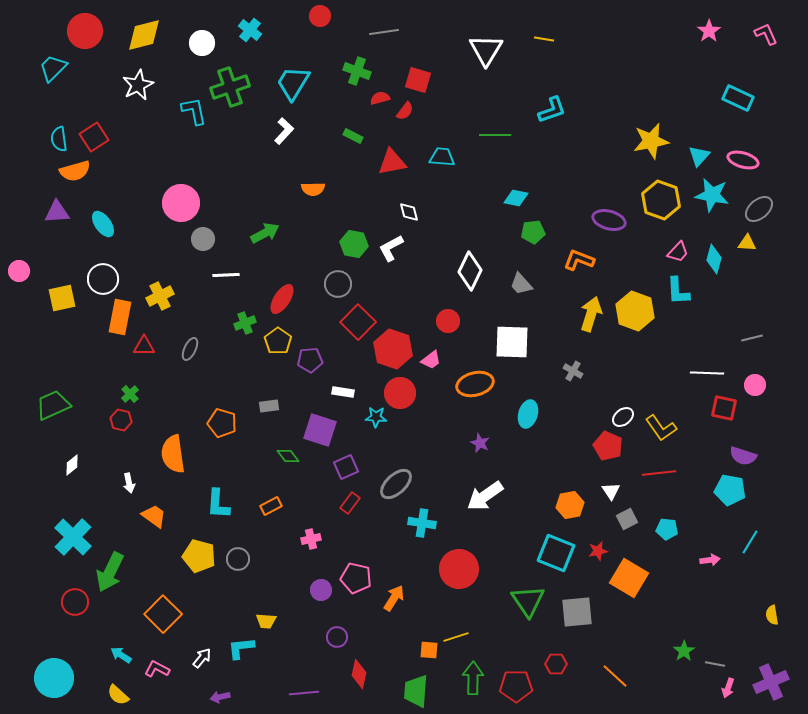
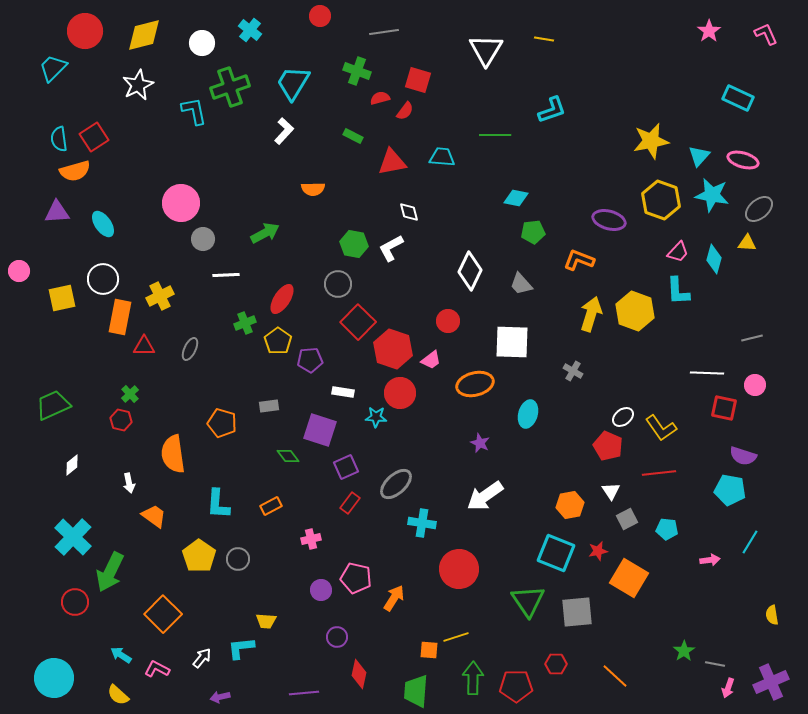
yellow pentagon at (199, 556): rotated 20 degrees clockwise
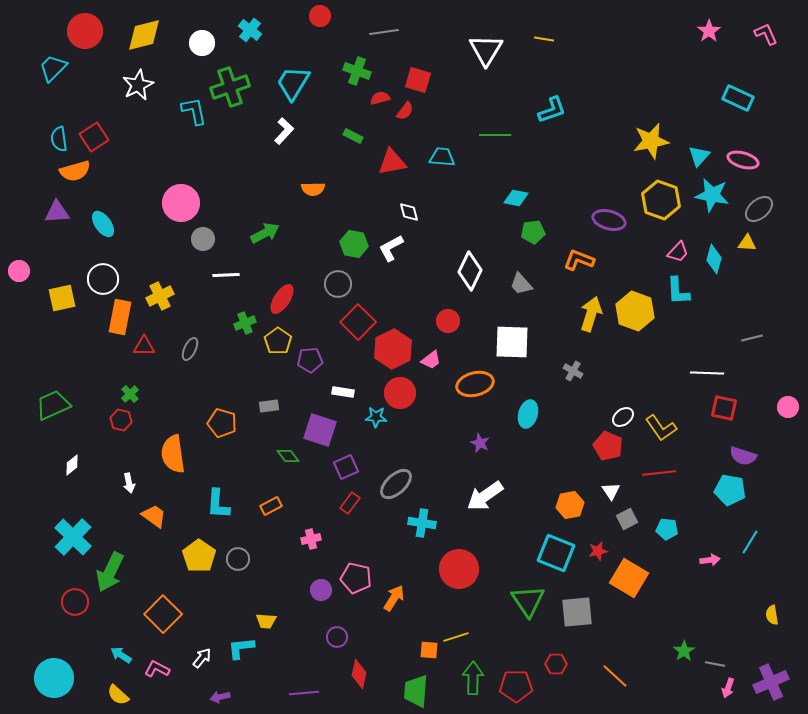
red hexagon at (393, 349): rotated 15 degrees clockwise
pink circle at (755, 385): moved 33 px right, 22 px down
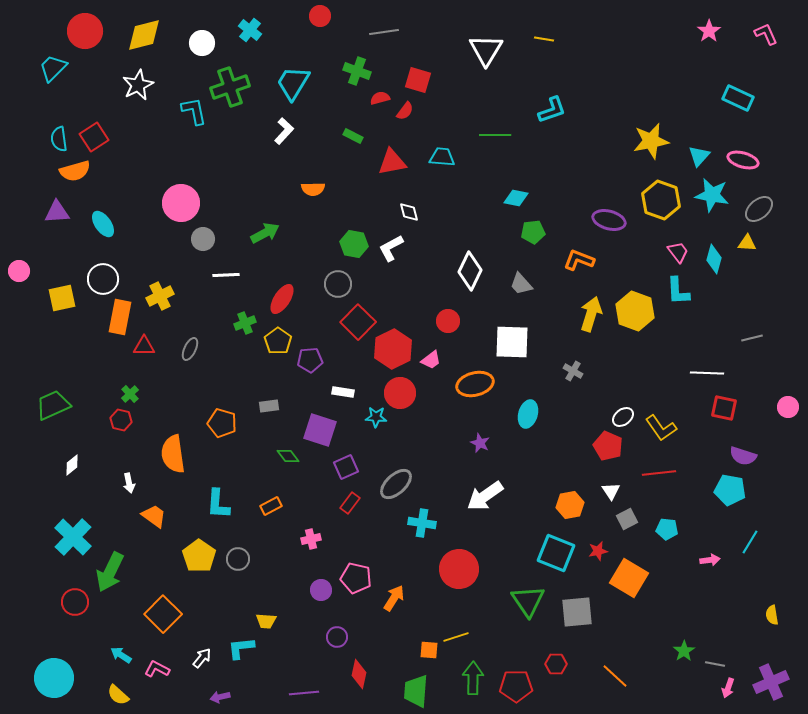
pink trapezoid at (678, 252): rotated 80 degrees counterclockwise
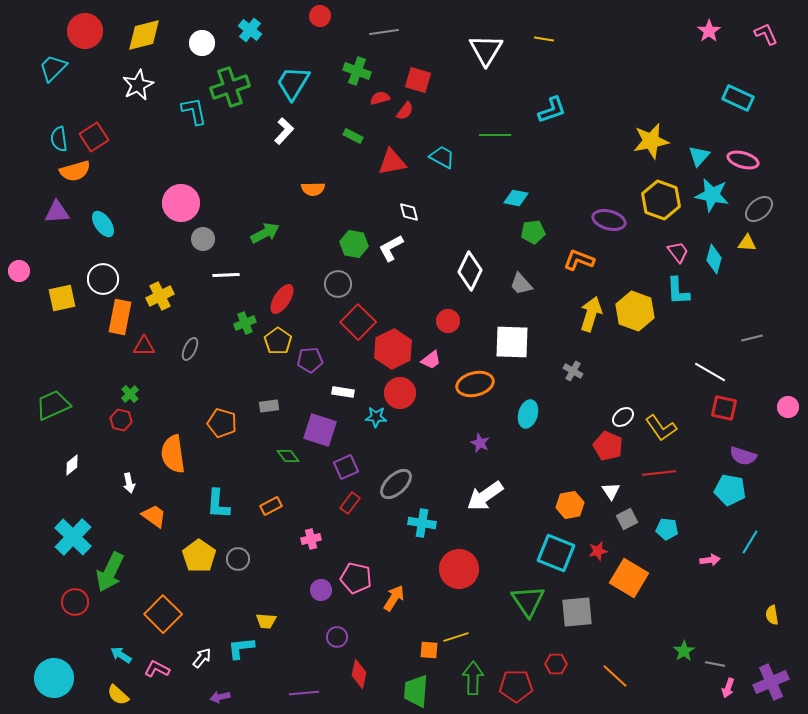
cyan trapezoid at (442, 157): rotated 24 degrees clockwise
white line at (707, 373): moved 3 px right, 1 px up; rotated 28 degrees clockwise
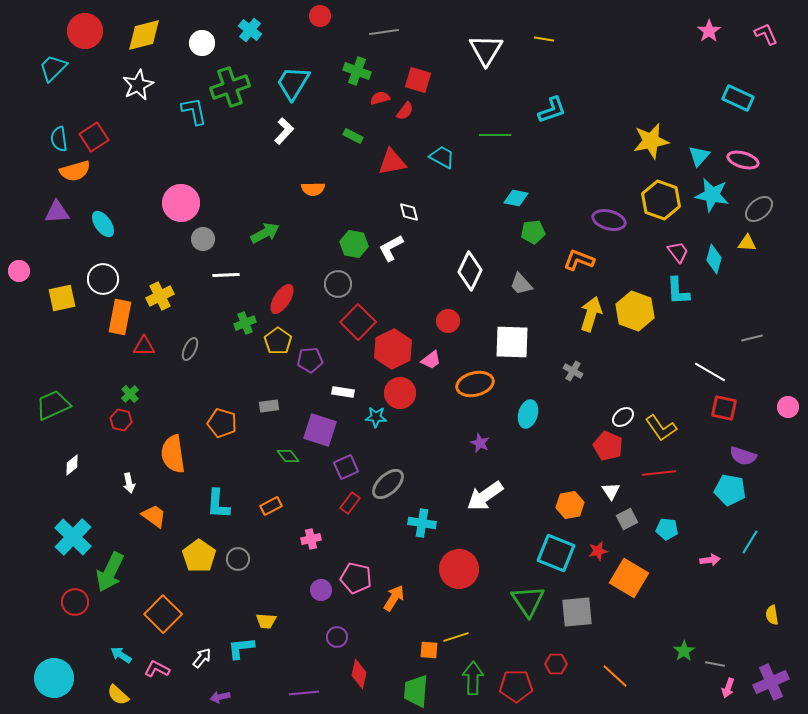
gray ellipse at (396, 484): moved 8 px left
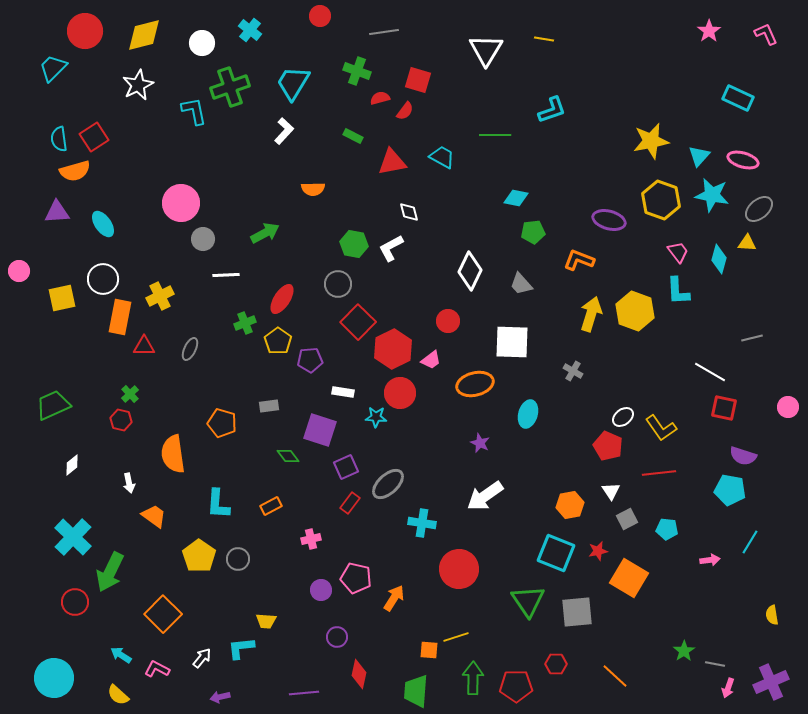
cyan diamond at (714, 259): moved 5 px right
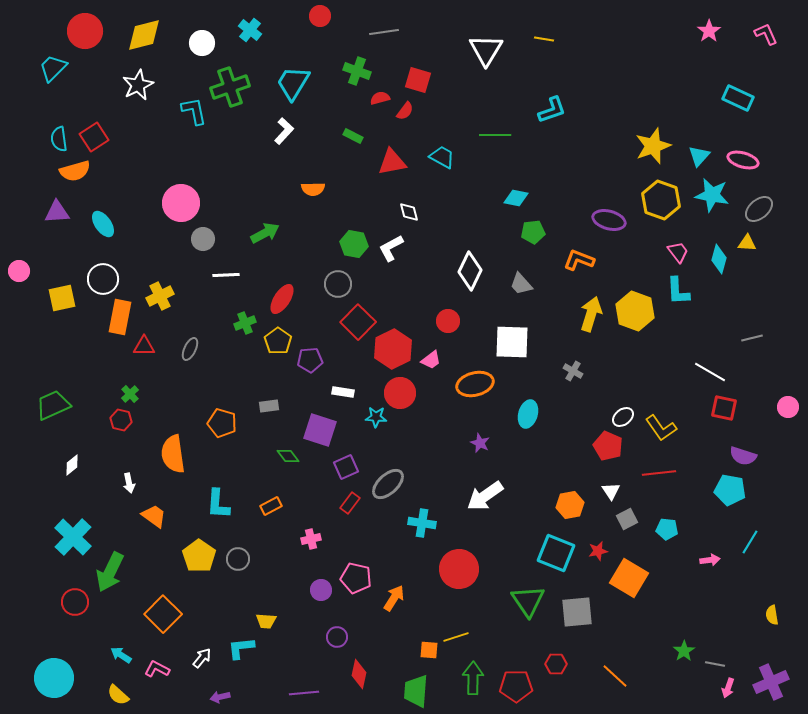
yellow star at (651, 141): moved 2 px right, 5 px down; rotated 9 degrees counterclockwise
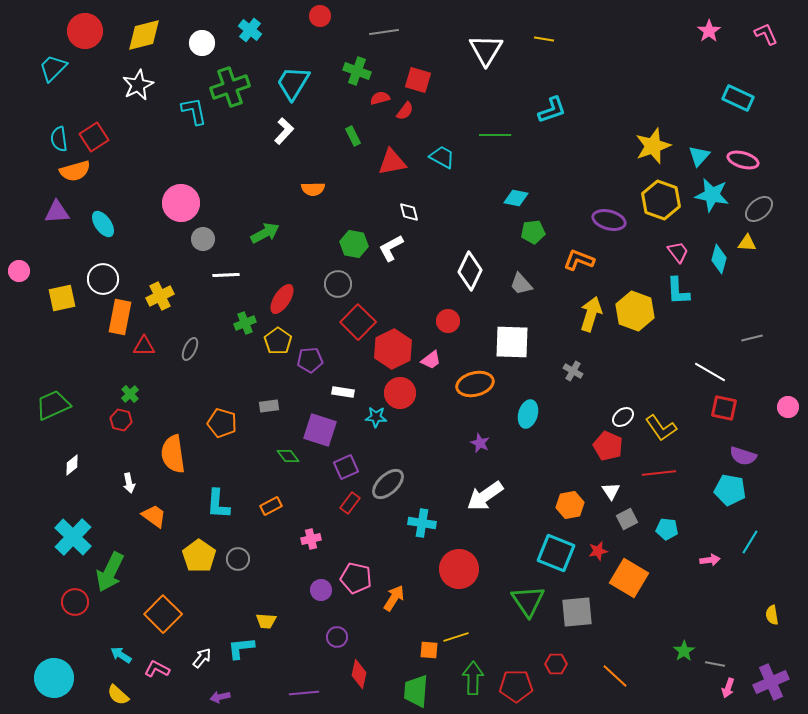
green rectangle at (353, 136): rotated 36 degrees clockwise
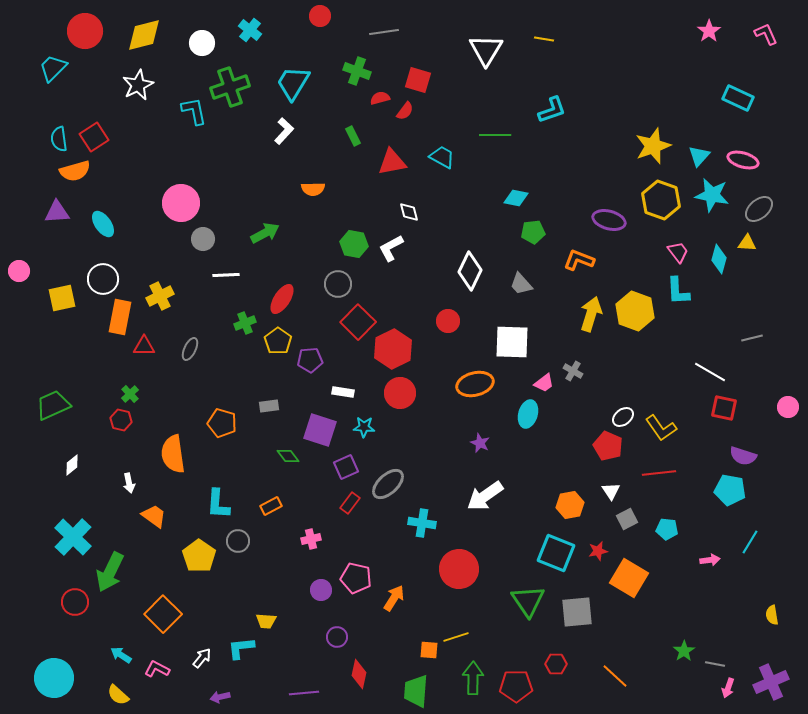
pink trapezoid at (431, 360): moved 113 px right, 23 px down
cyan star at (376, 417): moved 12 px left, 10 px down
gray circle at (238, 559): moved 18 px up
